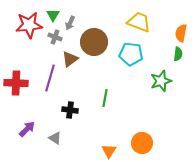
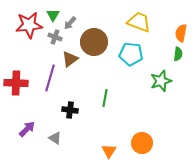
gray arrow: rotated 16 degrees clockwise
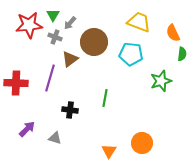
orange semicircle: moved 8 px left; rotated 36 degrees counterclockwise
green semicircle: moved 4 px right
gray triangle: rotated 16 degrees counterclockwise
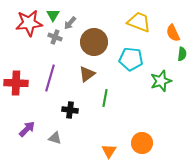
red star: moved 2 px up
cyan pentagon: moved 5 px down
brown triangle: moved 17 px right, 15 px down
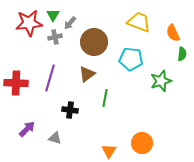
gray cross: rotated 32 degrees counterclockwise
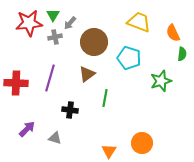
cyan pentagon: moved 2 px left, 1 px up; rotated 10 degrees clockwise
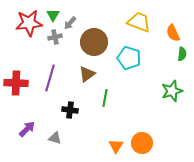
green star: moved 11 px right, 10 px down
orange triangle: moved 7 px right, 5 px up
